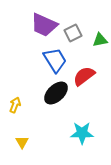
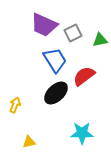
yellow triangle: moved 7 px right; rotated 48 degrees clockwise
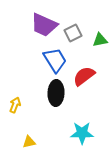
black ellipse: rotated 45 degrees counterclockwise
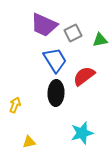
cyan star: rotated 15 degrees counterclockwise
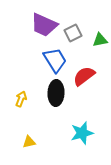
yellow arrow: moved 6 px right, 6 px up
